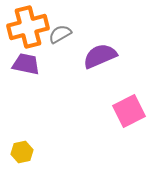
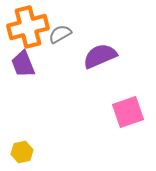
purple trapezoid: moved 3 px left; rotated 124 degrees counterclockwise
pink square: moved 1 px left, 1 px down; rotated 8 degrees clockwise
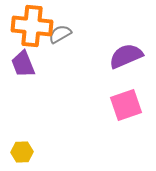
orange cross: moved 4 px right, 1 px up; rotated 21 degrees clockwise
purple semicircle: moved 26 px right
pink square: moved 2 px left, 7 px up
yellow hexagon: rotated 10 degrees clockwise
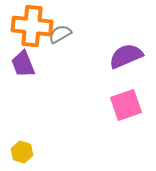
yellow hexagon: rotated 20 degrees clockwise
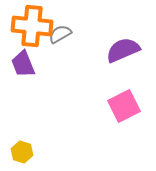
purple semicircle: moved 3 px left, 6 px up
pink square: moved 2 px left, 1 px down; rotated 8 degrees counterclockwise
